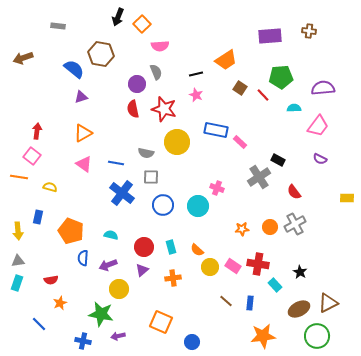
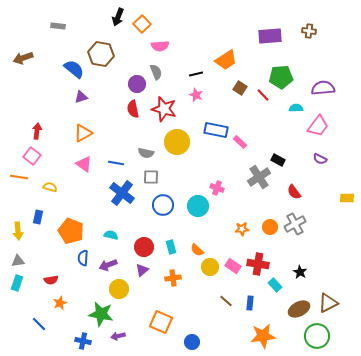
cyan semicircle at (294, 108): moved 2 px right
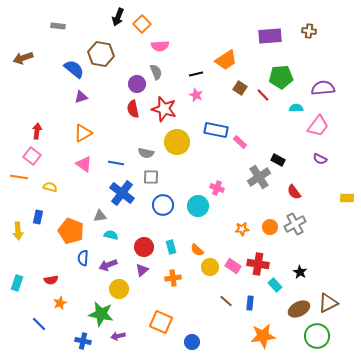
gray triangle at (18, 261): moved 82 px right, 45 px up
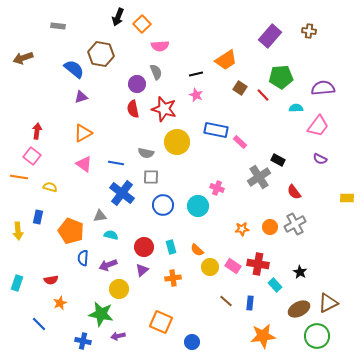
purple rectangle at (270, 36): rotated 45 degrees counterclockwise
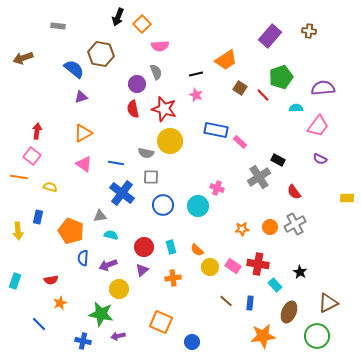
green pentagon at (281, 77): rotated 15 degrees counterclockwise
yellow circle at (177, 142): moved 7 px left, 1 px up
cyan rectangle at (17, 283): moved 2 px left, 2 px up
brown ellipse at (299, 309): moved 10 px left, 3 px down; rotated 40 degrees counterclockwise
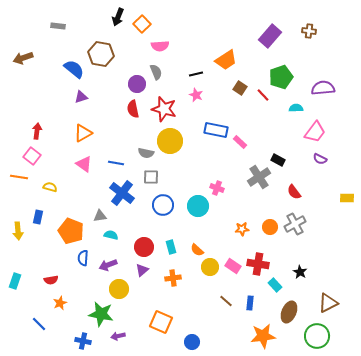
pink trapezoid at (318, 126): moved 3 px left, 6 px down
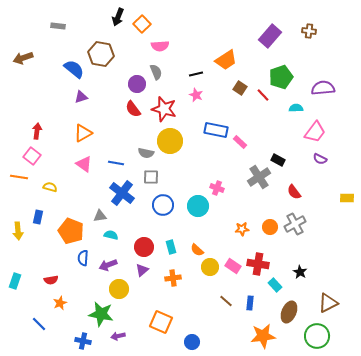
red semicircle at (133, 109): rotated 24 degrees counterclockwise
